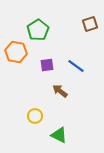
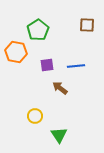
brown square: moved 3 px left, 1 px down; rotated 21 degrees clockwise
blue line: rotated 42 degrees counterclockwise
brown arrow: moved 3 px up
green triangle: rotated 30 degrees clockwise
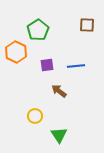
orange hexagon: rotated 15 degrees clockwise
brown arrow: moved 1 px left, 3 px down
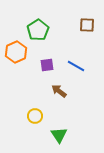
orange hexagon: rotated 10 degrees clockwise
blue line: rotated 36 degrees clockwise
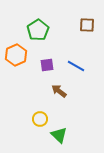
orange hexagon: moved 3 px down
yellow circle: moved 5 px right, 3 px down
green triangle: rotated 12 degrees counterclockwise
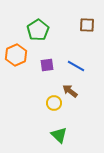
brown arrow: moved 11 px right
yellow circle: moved 14 px right, 16 px up
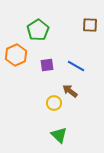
brown square: moved 3 px right
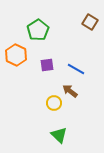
brown square: moved 3 px up; rotated 28 degrees clockwise
orange hexagon: rotated 10 degrees counterclockwise
blue line: moved 3 px down
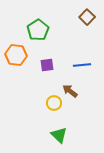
brown square: moved 3 px left, 5 px up; rotated 14 degrees clockwise
orange hexagon: rotated 20 degrees counterclockwise
blue line: moved 6 px right, 4 px up; rotated 36 degrees counterclockwise
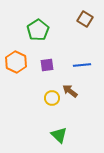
brown square: moved 2 px left, 2 px down; rotated 14 degrees counterclockwise
orange hexagon: moved 7 px down; rotated 20 degrees clockwise
yellow circle: moved 2 px left, 5 px up
